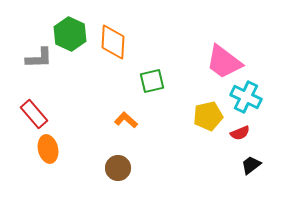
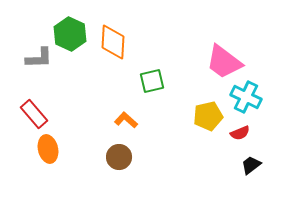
brown circle: moved 1 px right, 11 px up
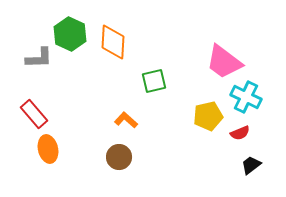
green square: moved 2 px right
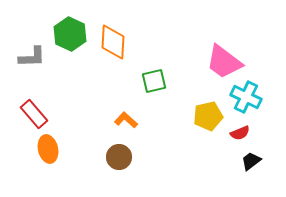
gray L-shape: moved 7 px left, 1 px up
black trapezoid: moved 4 px up
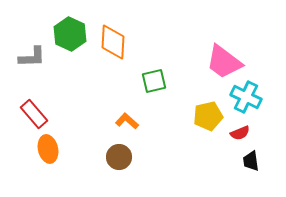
orange L-shape: moved 1 px right, 1 px down
black trapezoid: rotated 60 degrees counterclockwise
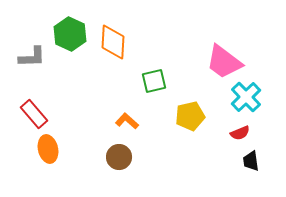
cyan cross: rotated 20 degrees clockwise
yellow pentagon: moved 18 px left
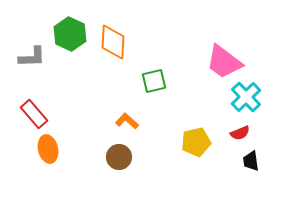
yellow pentagon: moved 6 px right, 26 px down
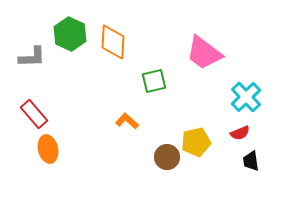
pink trapezoid: moved 20 px left, 9 px up
brown circle: moved 48 px right
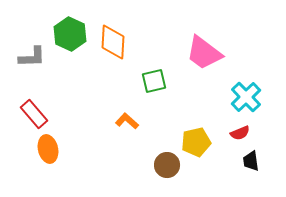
brown circle: moved 8 px down
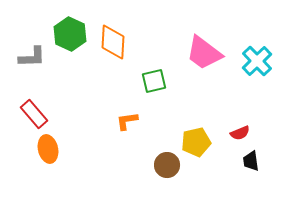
cyan cross: moved 11 px right, 36 px up
orange L-shape: rotated 50 degrees counterclockwise
